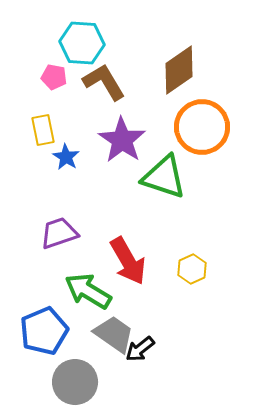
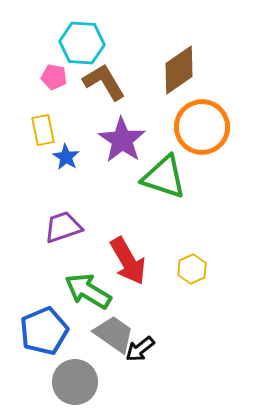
purple trapezoid: moved 4 px right, 6 px up
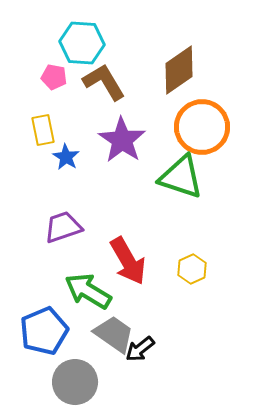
green triangle: moved 17 px right
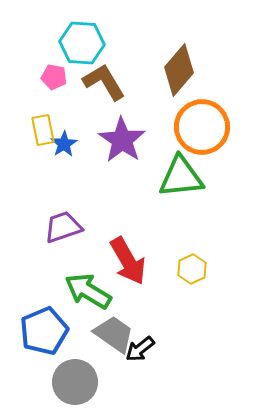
brown diamond: rotated 15 degrees counterclockwise
blue star: moved 2 px left, 13 px up; rotated 8 degrees clockwise
green triangle: rotated 24 degrees counterclockwise
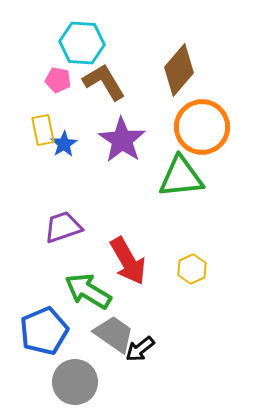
pink pentagon: moved 4 px right, 3 px down
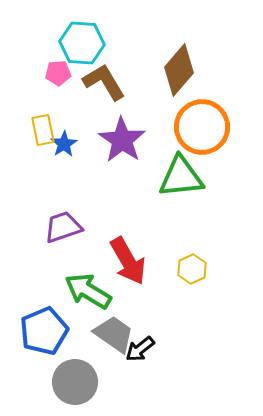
pink pentagon: moved 7 px up; rotated 15 degrees counterclockwise
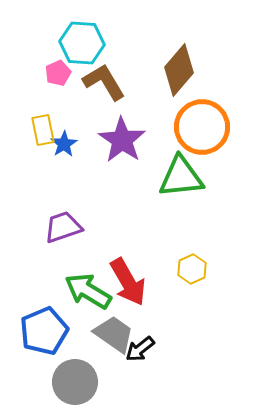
pink pentagon: rotated 20 degrees counterclockwise
red arrow: moved 21 px down
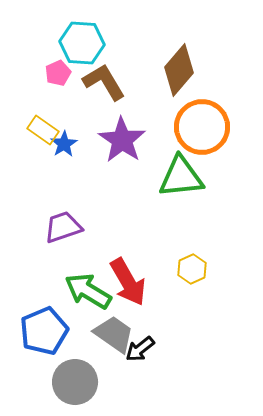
yellow rectangle: rotated 44 degrees counterclockwise
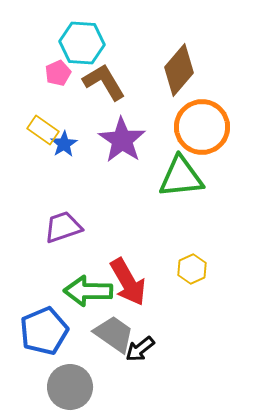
green arrow: rotated 30 degrees counterclockwise
gray circle: moved 5 px left, 5 px down
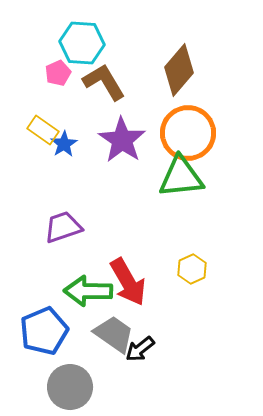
orange circle: moved 14 px left, 6 px down
